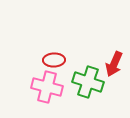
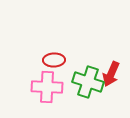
red arrow: moved 3 px left, 10 px down
pink cross: rotated 12 degrees counterclockwise
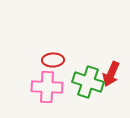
red ellipse: moved 1 px left
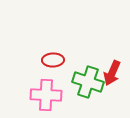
red arrow: moved 1 px right, 1 px up
pink cross: moved 1 px left, 8 px down
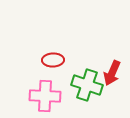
green cross: moved 1 px left, 3 px down
pink cross: moved 1 px left, 1 px down
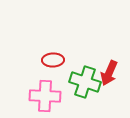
red arrow: moved 3 px left
green cross: moved 2 px left, 3 px up
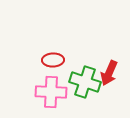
pink cross: moved 6 px right, 4 px up
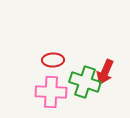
red arrow: moved 4 px left, 1 px up
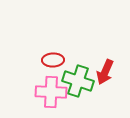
green cross: moved 7 px left, 1 px up
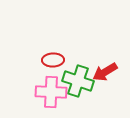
red arrow: rotated 35 degrees clockwise
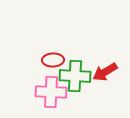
green cross: moved 3 px left, 5 px up; rotated 16 degrees counterclockwise
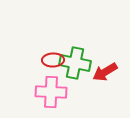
green cross: moved 13 px up; rotated 8 degrees clockwise
